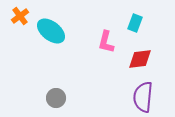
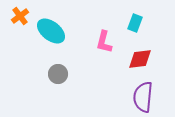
pink L-shape: moved 2 px left
gray circle: moved 2 px right, 24 px up
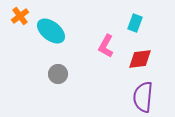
pink L-shape: moved 2 px right, 4 px down; rotated 15 degrees clockwise
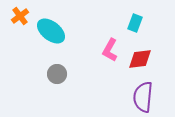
pink L-shape: moved 4 px right, 4 px down
gray circle: moved 1 px left
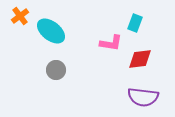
pink L-shape: moved 1 px right, 7 px up; rotated 110 degrees counterclockwise
gray circle: moved 1 px left, 4 px up
purple semicircle: rotated 88 degrees counterclockwise
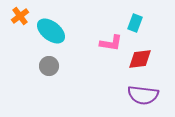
gray circle: moved 7 px left, 4 px up
purple semicircle: moved 2 px up
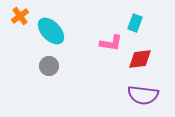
cyan ellipse: rotated 8 degrees clockwise
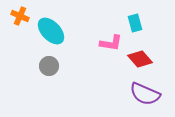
orange cross: rotated 30 degrees counterclockwise
cyan rectangle: rotated 36 degrees counterclockwise
red diamond: rotated 55 degrees clockwise
purple semicircle: moved 2 px right, 1 px up; rotated 16 degrees clockwise
